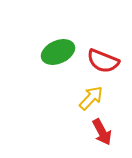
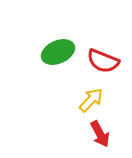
yellow arrow: moved 2 px down
red arrow: moved 2 px left, 2 px down
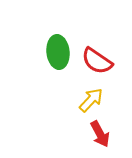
green ellipse: rotated 72 degrees counterclockwise
red semicircle: moved 6 px left; rotated 12 degrees clockwise
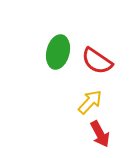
green ellipse: rotated 20 degrees clockwise
yellow arrow: moved 1 px left, 2 px down
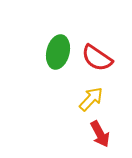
red semicircle: moved 3 px up
yellow arrow: moved 1 px right, 3 px up
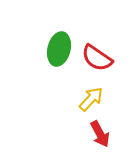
green ellipse: moved 1 px right, 3 px up
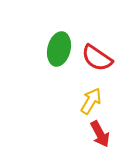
yellow arrow: moved 2 px down; rotated 12 degrees counterclockwise
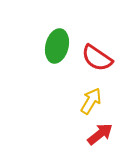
green ellipse: moved 2 px left, 3 px up
red arrow: rotated 100 degrees counterclockwise
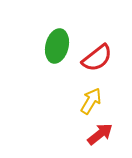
red semicircle: rotated 72 degrees counterclockwise
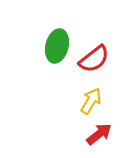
red semicircle: moved 3 px left, 1 px down
red arrow: moved 1 px left
